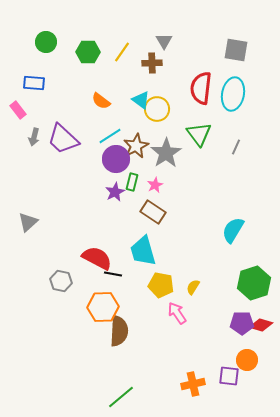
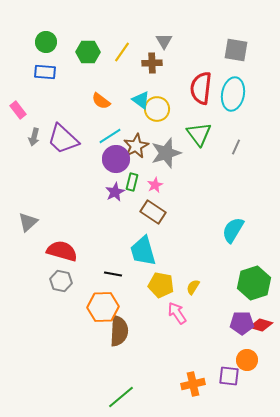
blue rectangle at (34, 83): moved 11 px right, 11 px up
gray star at (166, 153): rotated 16 degrees clockwise
red semicircle at (97, 258): moved 35 px left, 7 px up; rotated 12 degrees counterclockwise
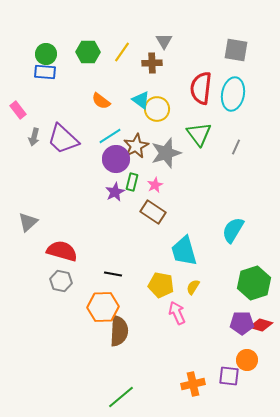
green circle at (46, 42): moved 12 px down
cyan trapezoid at (143, 251): moved 41 px right
pink arrow at (177, 313): rotated 10 degrees clockwise
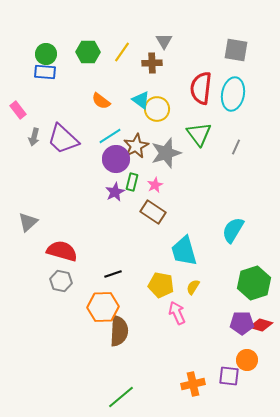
black line at (113, 274): rotated 30 degrees counterclockwise
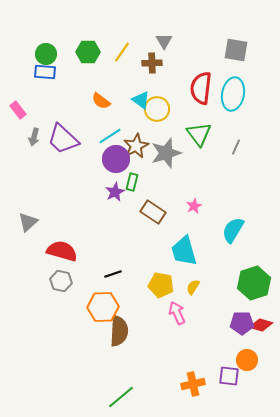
pink star at (155, 185): moved 39 px right, 21 px down
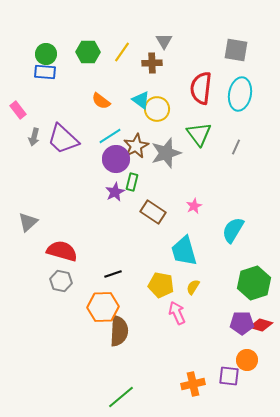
cyan ellipse at (233, 94): moved 7 px right
